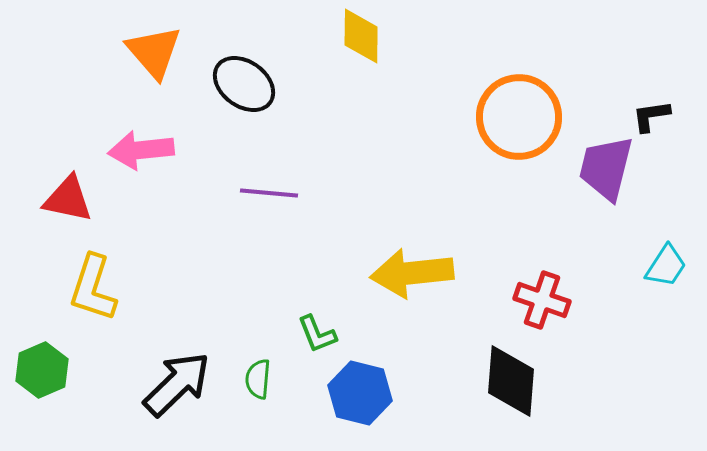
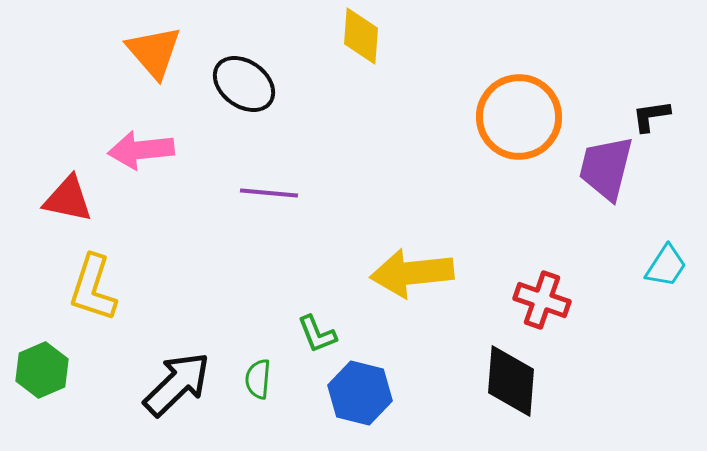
yellow diamond: rotated 4 degrees clockwise
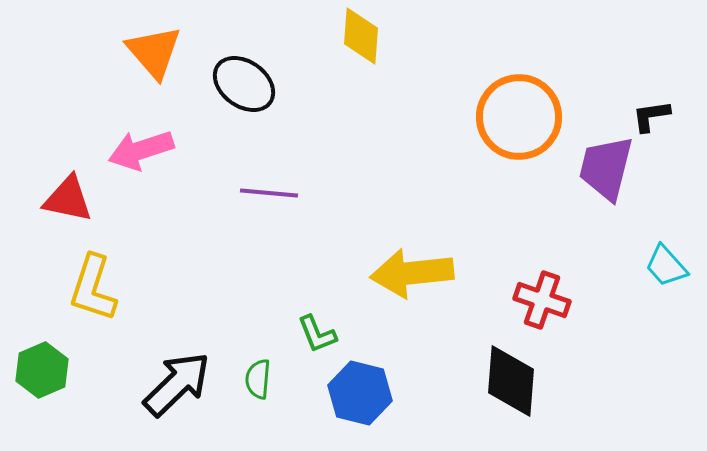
pink arrow: rotated 12 degrees counterclockwise
cyan trapezoid: rotated 105 degrees clockwise
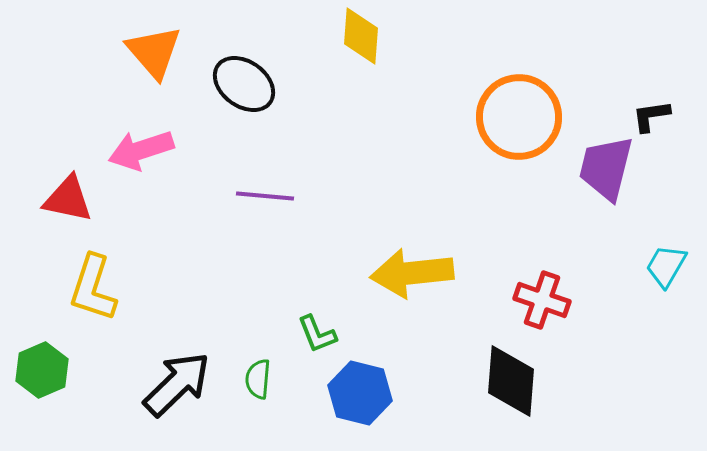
purple line: moved 4 px left, 3 px down
cyan trapezoid: rotated 72 degrees clockwise
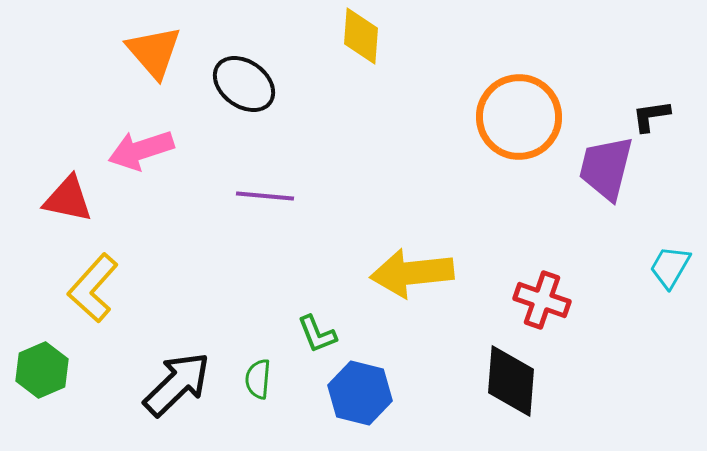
cyan trapezoid: moved 4 px right, 1 px down
yellow L-shape: rotated 24 degrees clockwise
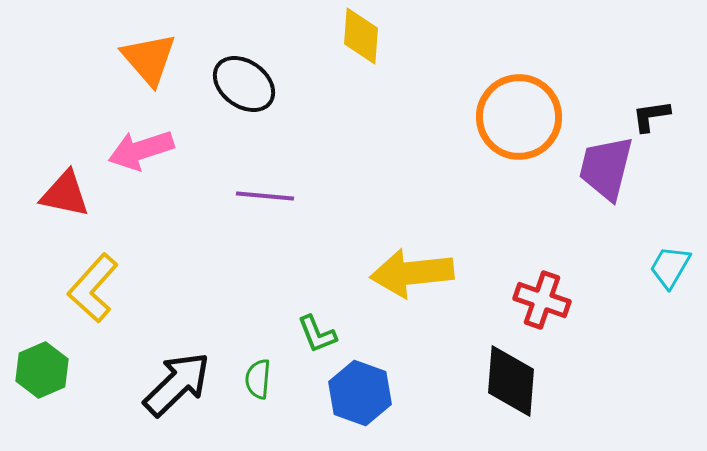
orange triangle: moved 5 px left, 7 px down
red triangle: moved 3 px left, 5 px up
blue hexagon: rotated 6 degrees clockwise
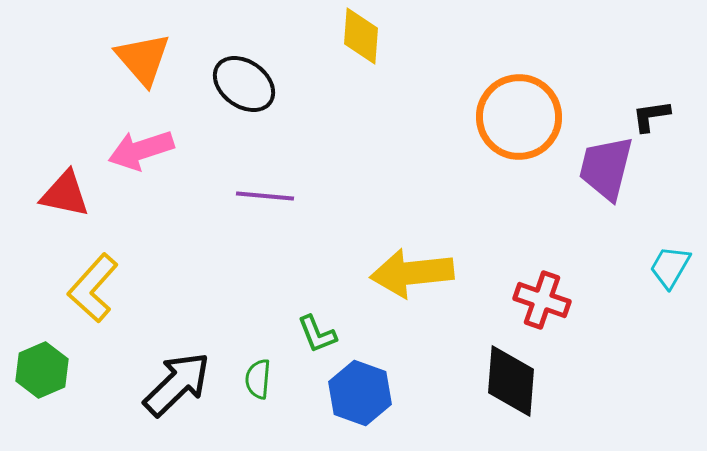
orange triangle: moved 6 px left
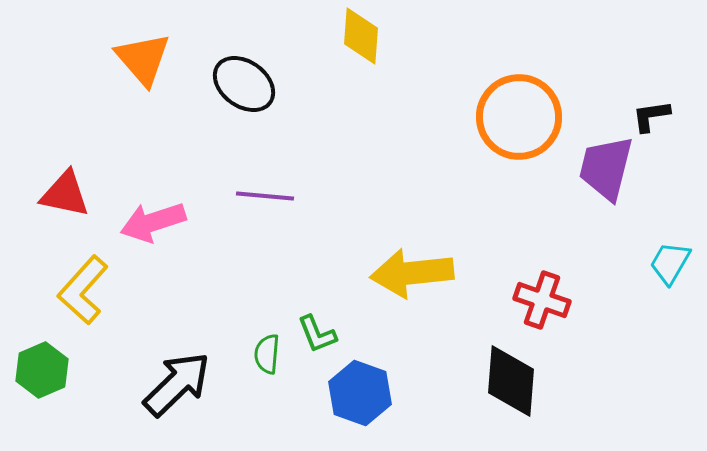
pink arrow: moved 12 px right, 72 px down
cyan trapezoid: moved 4 px up
yellow L-shape: moved 10 px left, 2 px down
green semicircle: moved 9 px right, 25 px up
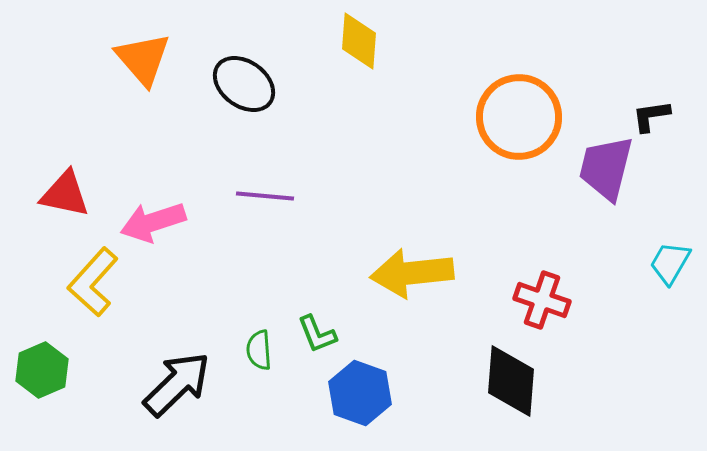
yellow diamond: moved 2 px left, 5 px down
yellow L-shape: moved 10 px right, 8 px up
green semicircle: moved 8 px left, 4 px up; rotated 9 degrees counterclockwise
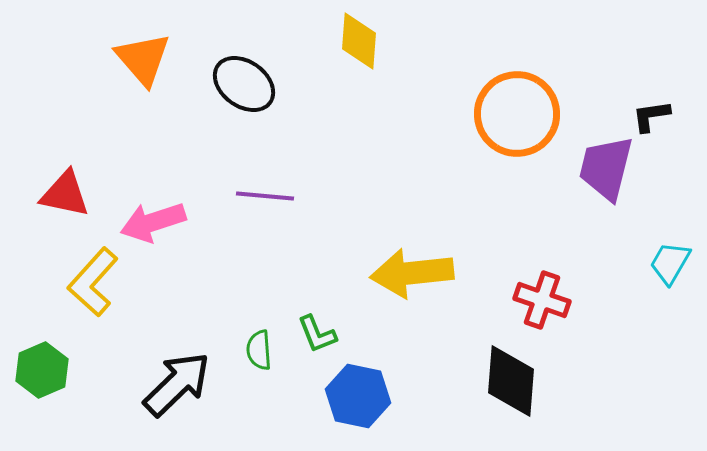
orange circle: moved 2 px left, 3 px up
blue hexagon: moved 2 px left, 3 px down; rotated 8 degrees counterclockwise
